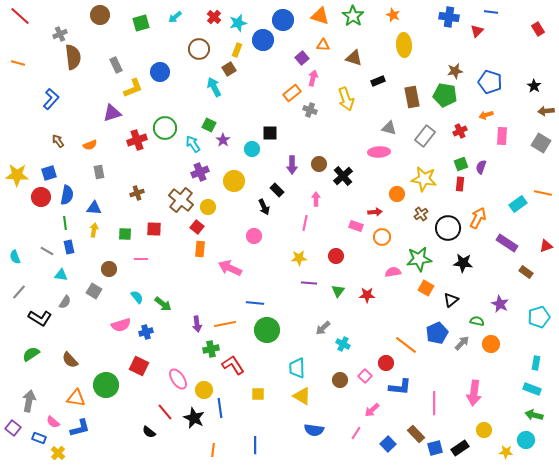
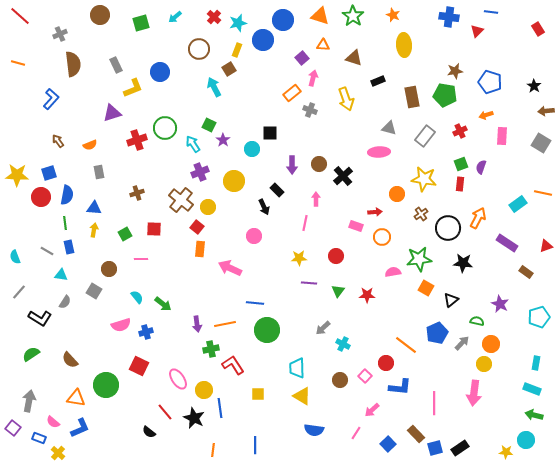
brown semicircle at (73, 57): moved 7 px down
green square at (125, 234): rotated 32 degrees counterclockwise
blue L-shape at (80, 428): rotated 10 degrees counterclockwise
yellow circle at (484, 430): moved 66 px up
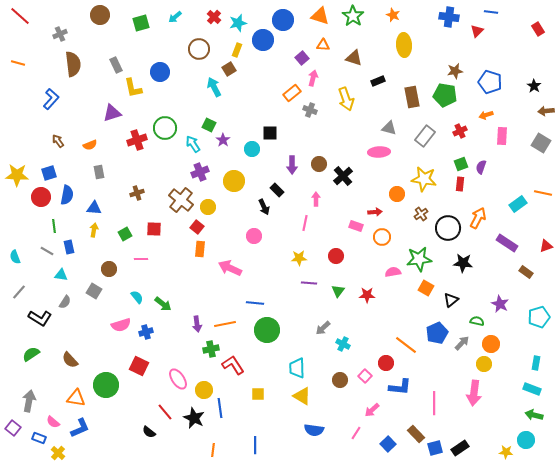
yellow L-shape at (133, 88): rotated 100 degrees clockwise
green line at (65, 223): moved 11 px left, 3 px down
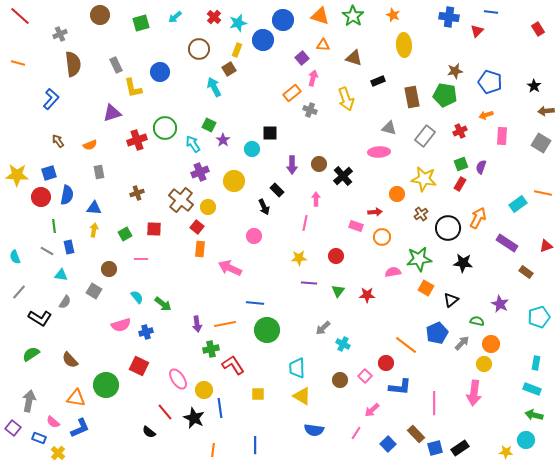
red rectangle at (460, 184): rotated 24 degrees clockwise
